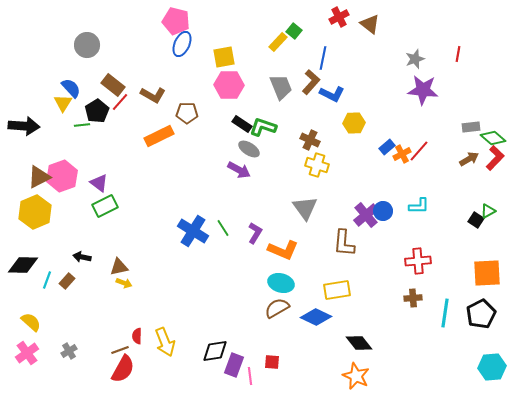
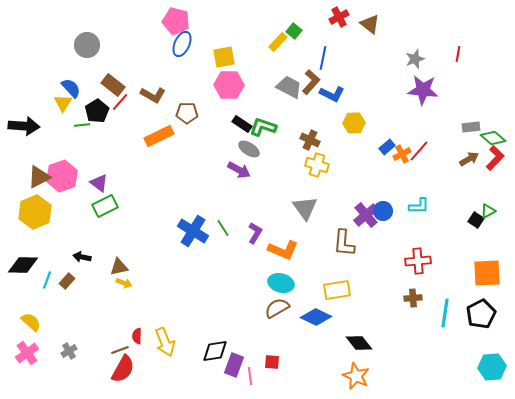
gray trapezoid at (281, 87): moved 8 px right; rotated 40 degrees counterclockwise
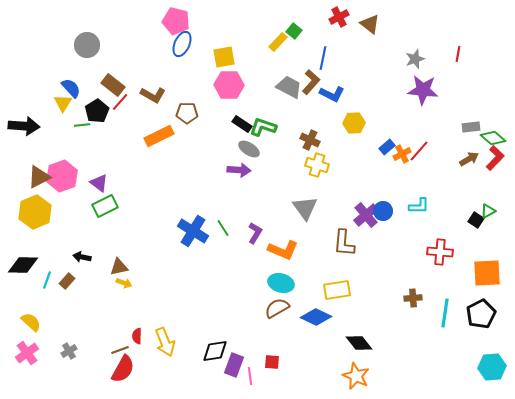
purple arrow at (239, 170): rotated 25 degrees counterclockwise
red cross at (418, 261): moved 22 px right, 9 px up; rotated 10 degrees clockwise
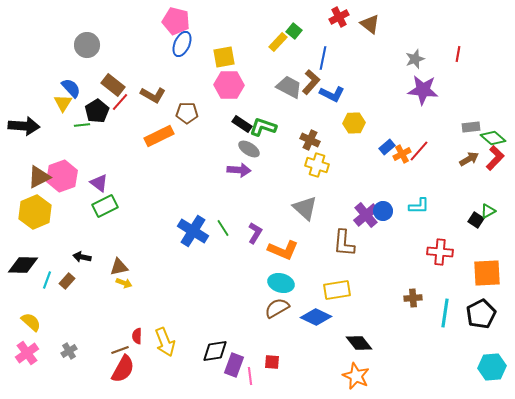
gray triangle at (305, 208): rotated 12 degrees counterclockwise
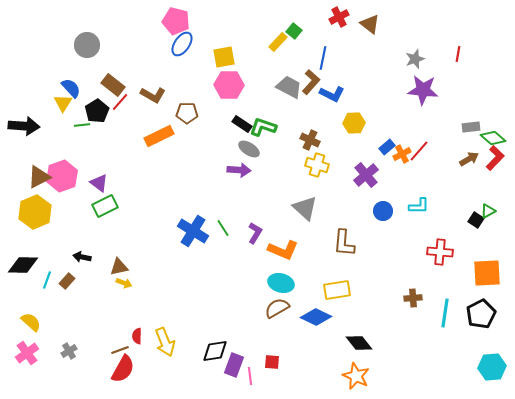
blue ellipse at (182, 44): rotated 10 degrees clockwise
purple cross at (366, 215): moved 40 px up
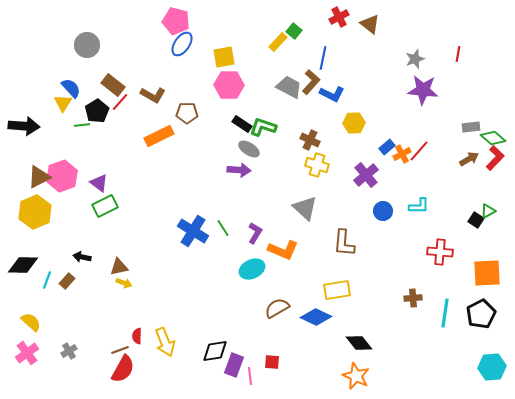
cyan ellipse at (281, 283): moved 29 px left, 14 px up; rotated 40 degrees counterclockwise
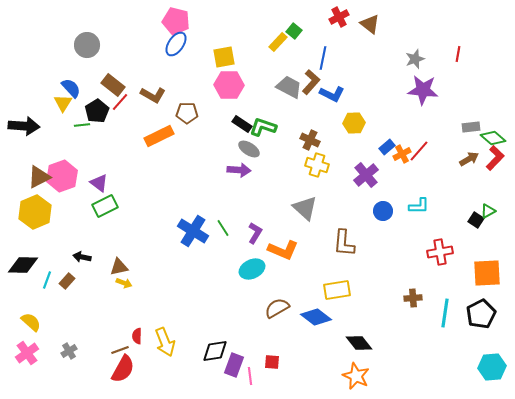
blue ellipse at (182, 44): moved 6 px left
red cross at (440, 252): rotated 15 degrees counterclockwise
blue diamond at (316, 317): rotated 12 degrees clockwise
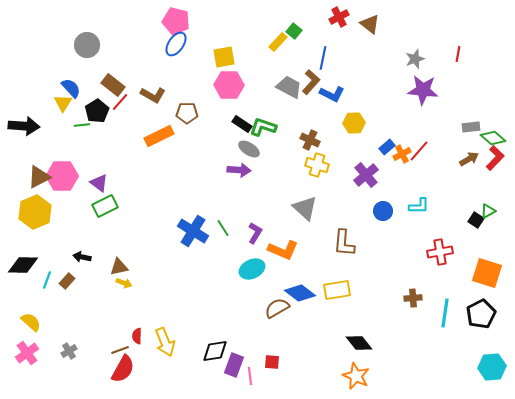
pink hexagon at (62, 176): rotated 20 degrees clockwise
orange square at (487, 273): rotated 20 degrees clockwise
blue diamond at (316, 317): moved 16 px left, 24 px up
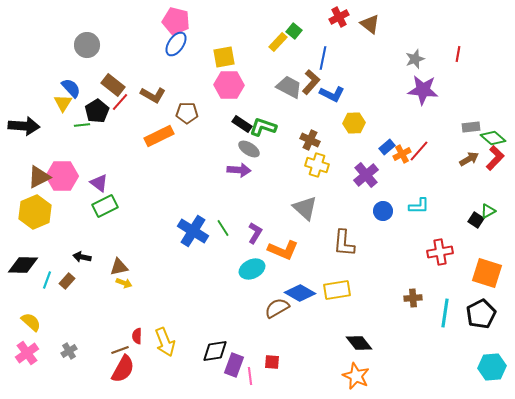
blue diamond at (300, 293): rotated 8 degrees counterclockwise
